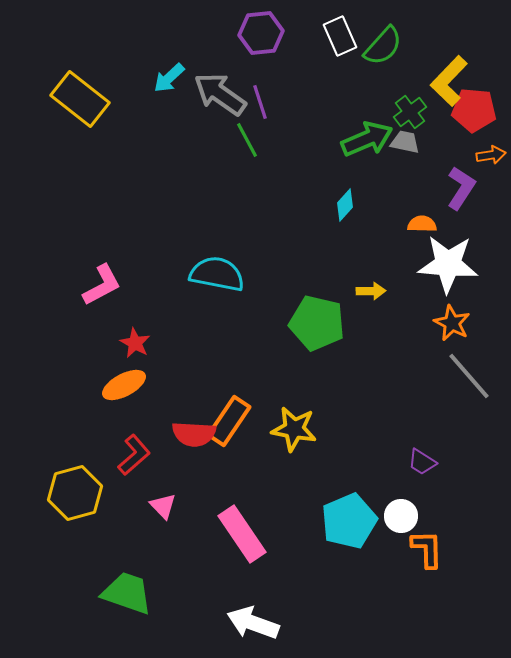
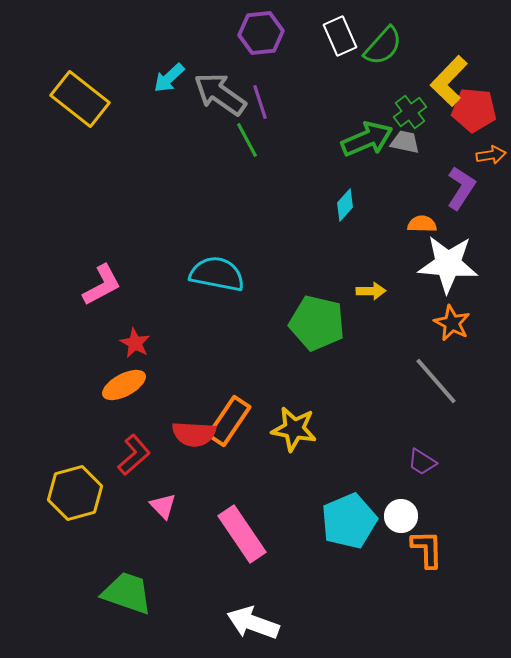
gray line: moved 33 px left, 5 px down
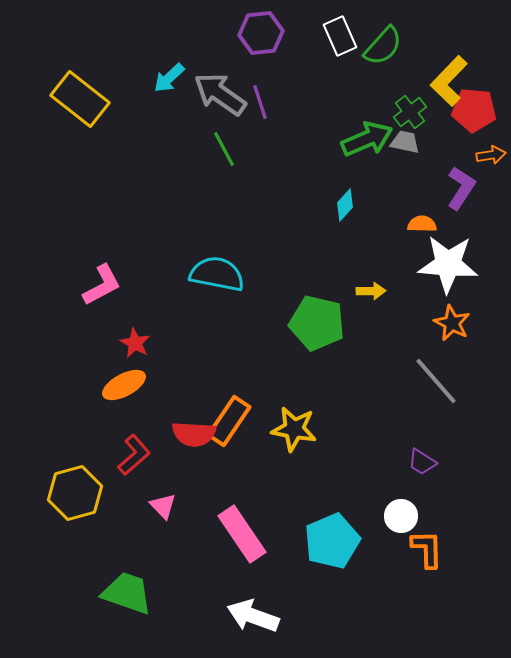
green line: moved 23 px left, 9 px down
cyan pentagon: moved 17 px left, 20 px down
white arrow: moved 7 px up
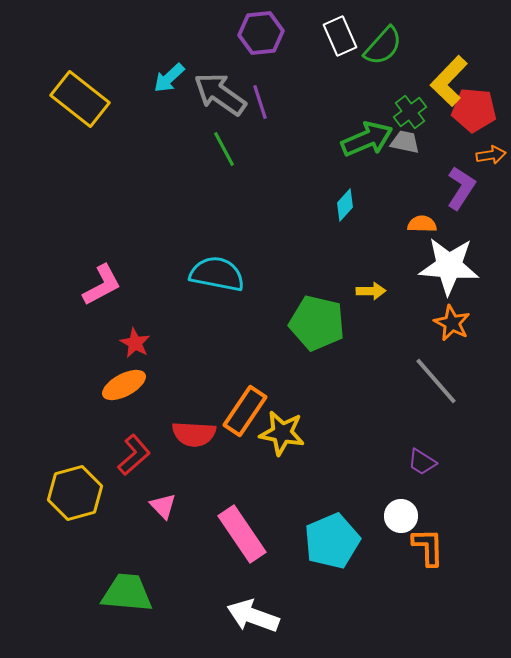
white star: moved 1 px right, 2 px down
orange rectangle: moved 16 px right, 10 px up
yellow star: moved 12 px left, 4 px down
orange L-shape: moved 1 px right, 2 px up
green trapezoid: rotated 14 degrees counterclockwise
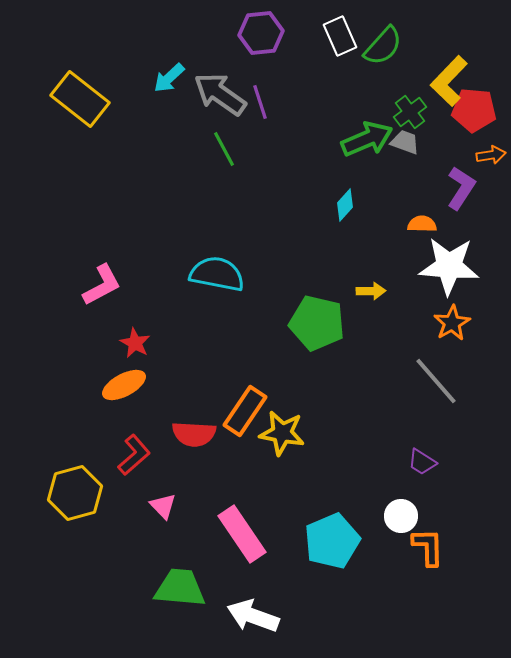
gray trapezoid: rotated 8 degrees clockwise
orange star: rotated 15 degrees clockwise
green trapezoid: moved 53 px right, 5 px up
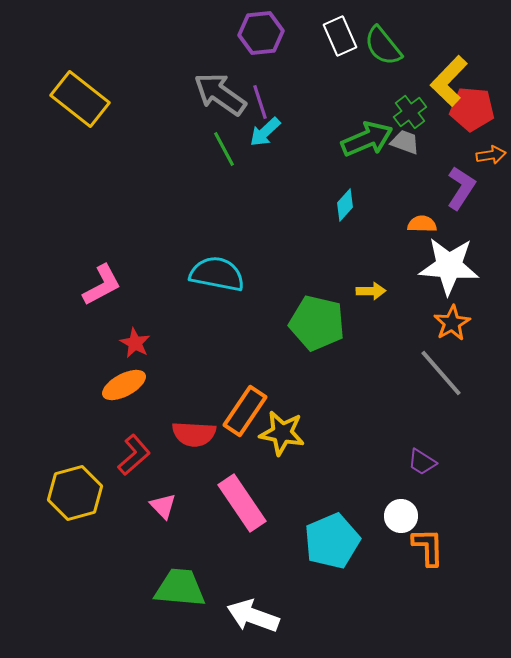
green semicircle: rotated 99 degrees clockwise
cyan arrow: moved 96 px right, 54 px down
red pentagon: moved 2 px left, 1 px up
gray line: moved 5 px right, 8 px up
pink rectangle: moved 31 px up
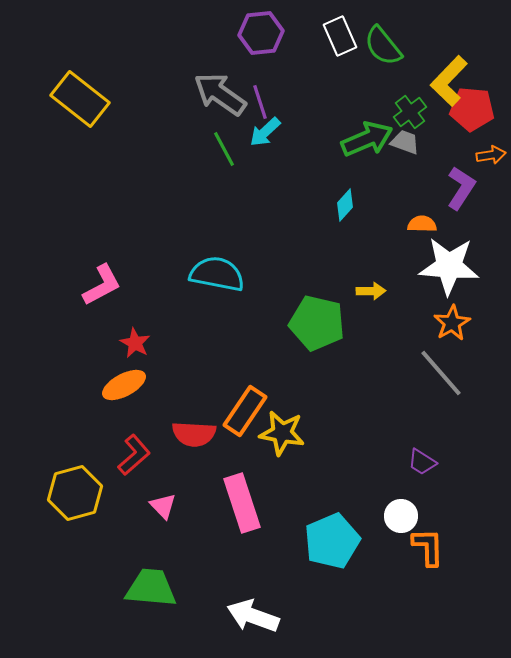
pink rectangle: rotated 16 degrees clockwise
green trapezoid: moved 29 px left
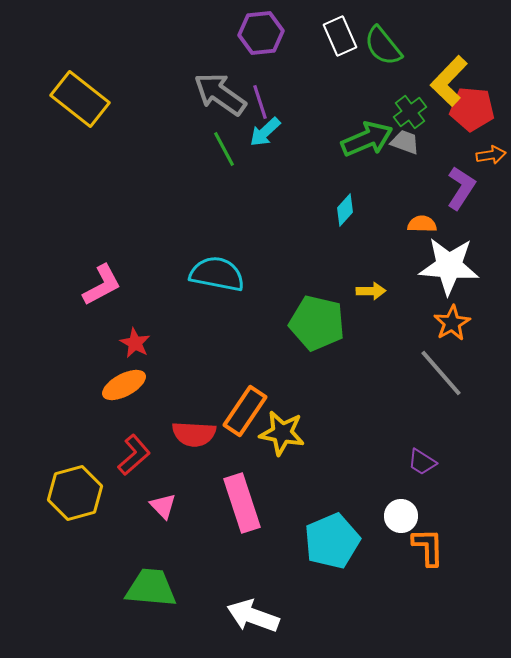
cyan diamond: moved 5 px down
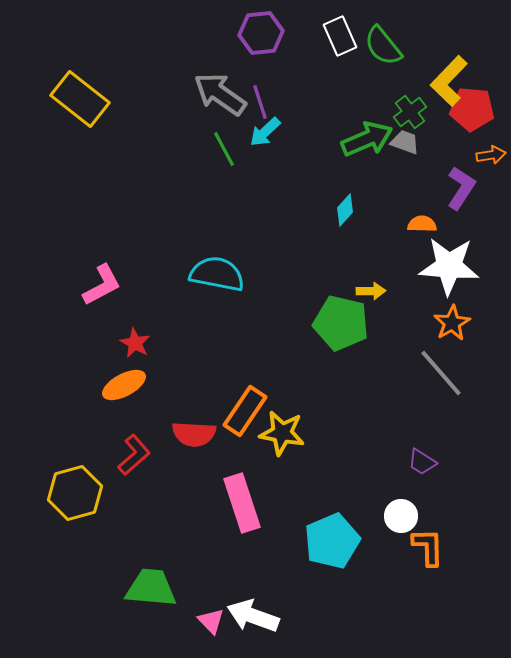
green pentagon: moved 24 px right
pink triangle: moved 48 px right, 115 px down
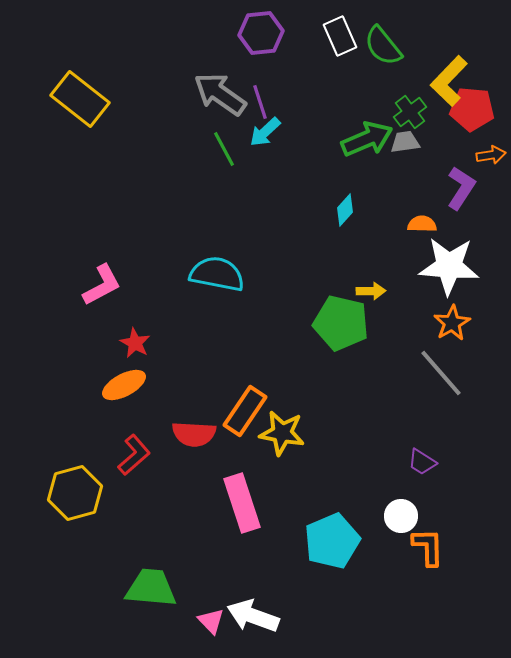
gray trapezoid: rotated 28 degrees counterclockwise
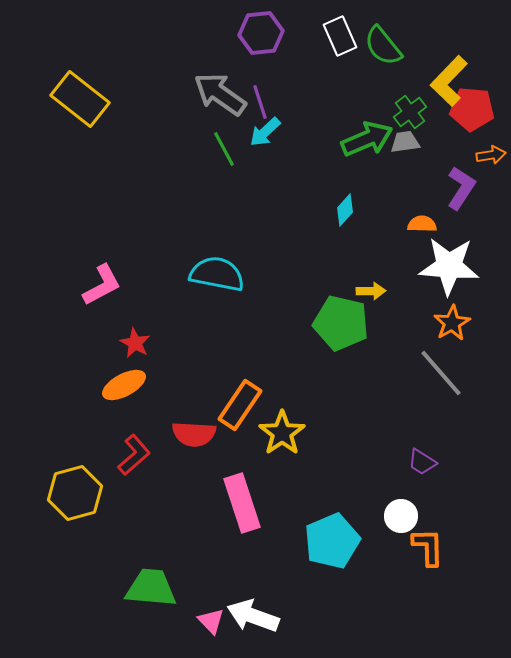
orange rectangle: moved 5 px left, 6 px up
yellow star: rotated 27 degrees clockwise
